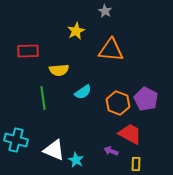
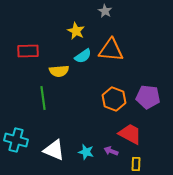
yellow star: rotated 18 degrees counterclockwise
yellow semicircle: moved 1 px down
cyan semicircle: moved 36 px up
purple pentagon: moved 2 px right, 2 px up; rotated 20 degrees counterclockwise
orange hexagon: moved 4 px left, 4 px up
cyan star: moved 10 px right, 8 px up; rotated 14 degrees counterclockwise
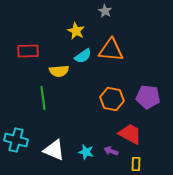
orange hexagon: moved 2 px left; rotated 10 degrees counterclockwise
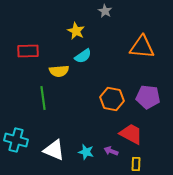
orange triangle: moved 31 px right, 3 px up
red trapezoid: moved 1 px right
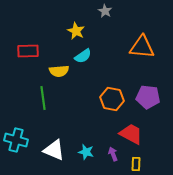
purple arrow: moved 2 px right, 3 px down; rotated 48 degrees clockwise
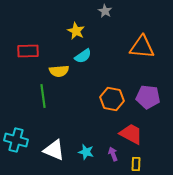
green line: moved 2 px up
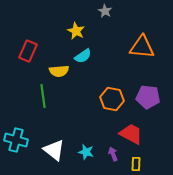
red rectangle: rotated 65 degrees counterclockwise
white triangle: rotated 15 degrees clockwise
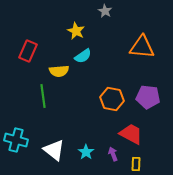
cyan star: rotated 21 degrees clockwise
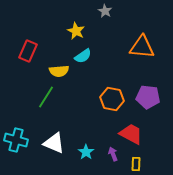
green line: moved 3 px right, 1 px down; rotated 40 degrees clockwise
white triangle: moved 7 px up; rotated 15 degrees counterclockwise
